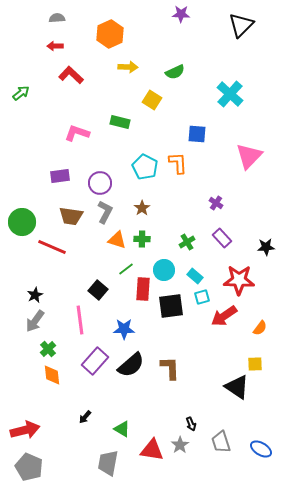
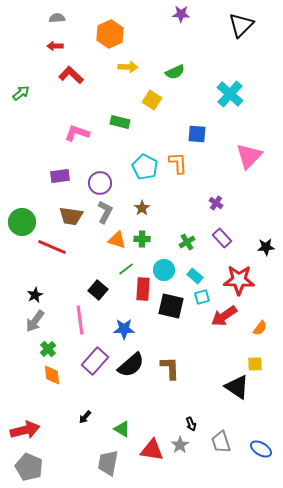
black square at (171, 306): rotated 20 degrees clockwise
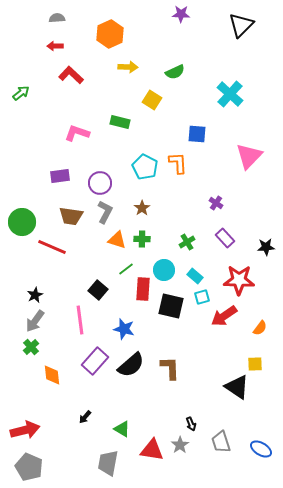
purple rectangle at (222, 238): moved 3 px right
blue star at (124, 329): rotated 15 degrees clockwise
green cross at (48, 349): moved 17 px left, 2 px up
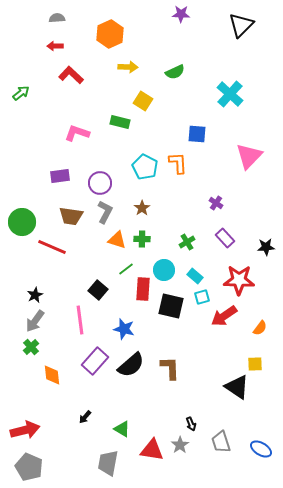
yellow square at (152, 100): moved 9 px left, 1 px down
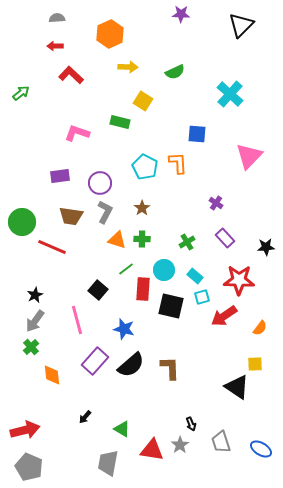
pink line at (80, 320): moved 3 px left; rotated 8 degrees counterclockwise
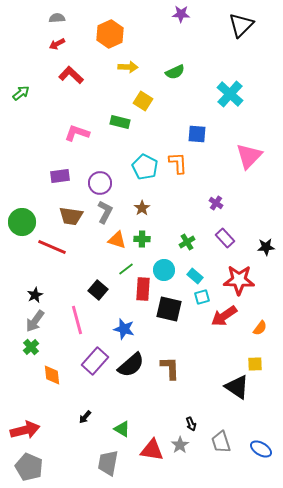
red arrow at (55, 46): moved 2 px right, 2 px up; rotated 28 degrees counterclockwise
black square at (171, 306): moved 2 px left, 3 px down
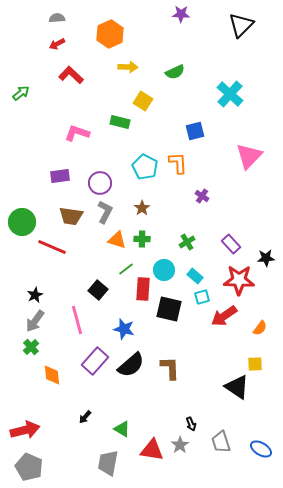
blue square at (197, 134): moved 2 px left, 3 px up; rotated 18 degrees counterclockwise
purple cross at (216, 203): moved 14 px left, 7 px up
purple rectangle at (225, 238): moved 6 px right, 6 px down
black star at (266, 247): moved 11 px down
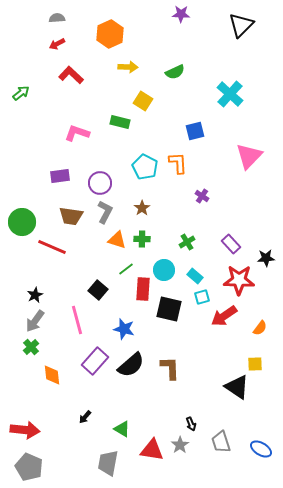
red arrow at (25, 430): rotated 20 degrees clockwise
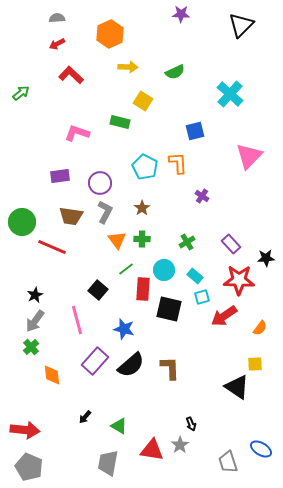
orange triangle at (117, 240): rotated 36 degrees clockwise
green triangle at (122, 429): moved 3 px left, 3 px up
gray trapezoid at (221, 442): moved 7 px right, 20 px down
